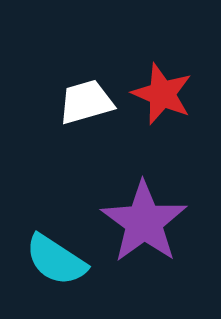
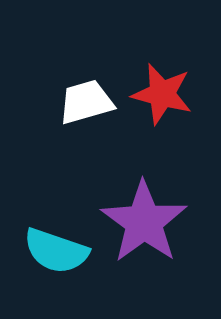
red star: rotated 8 degrees counterclockwise
cyan semicircle: moved 9 px up; rotated 14 degrees counterclockwise
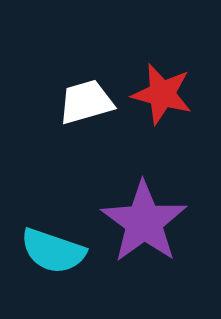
cyan semicircle: moved 3 px left
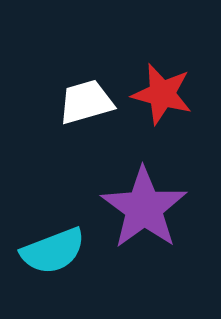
purple star: moved 14 px up
cyan semicircle: rotated 40 degrees counterclockwise
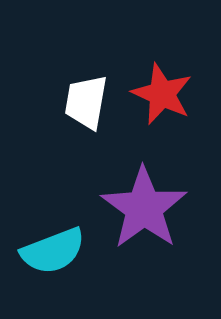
red star: rotated 10 degrees clockwise
white trapezoid: rotated 64 degrees counterclockwise
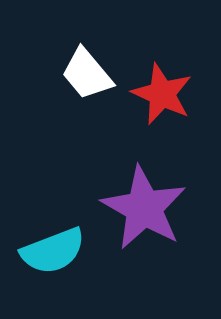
white trapezoid: moved 1 px right, 28 px up; rotated 50 degrees counterclockwise
purple star: rotated 6 degrees counterclockwise
